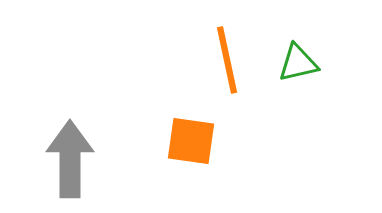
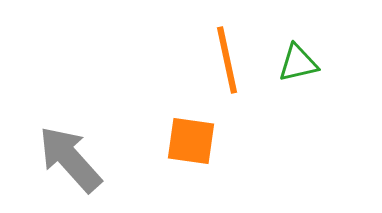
gray arrow: rotated 42 degrees counterclockwise
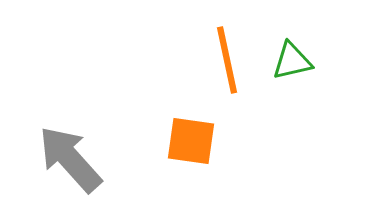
green triangle: moved 6 px left, 2 px up
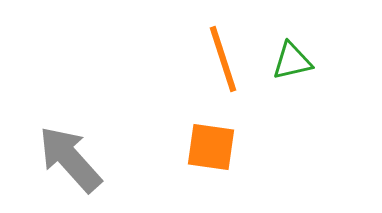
orange line: moved 4 px left, 1 px up; rotated 6 degrees counterclockwise
orange square: moved 20 px right, 6 px down
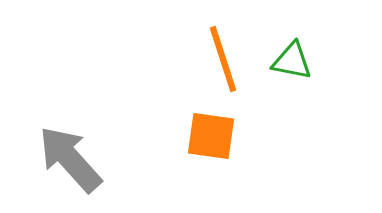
green triangle: rotated 24 degrees clockwise
orange square: moved 11 px up
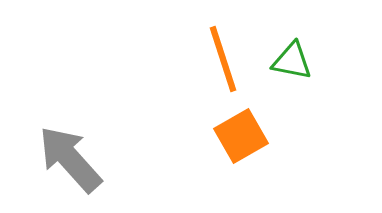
orange square: moved 30 px right; rotated 38 degrees counterclockwise
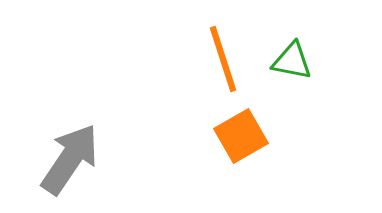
gray arrow: rotated 76 degrees clockwise
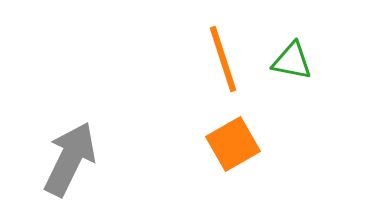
orange square: moved 8 px left, 8 px down
gray arrow: rotated 8 degrees counterclockwise
